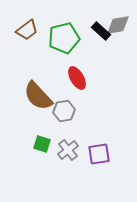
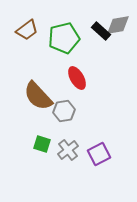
purple square: rotated 20 degrees counterclockwise
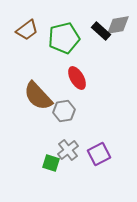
green square: moved 9 px right, 19 px down
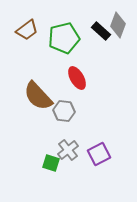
gray diamond: rotated 60 degrees counterclockwise
gray hexagon: rotated 15 degrees clockwise
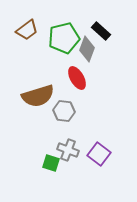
gray diamond: moved 31 px left, 24 px down
brown semicircle: rotated 64 degrees counterclockwise
gray cross: rotated 30 degrees counterclockwise
purple square: rotated 25 degrees counterclockwise
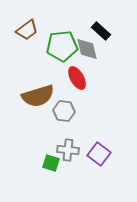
green pentagon: moved 2 px left, 8 px down; rotated 8 degrees clockwise
gray diamond: rotated 35 degrees counterclockwise
gray cross: rotated 15 degrees counterclockwise
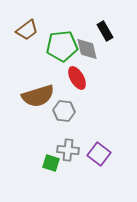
black rectangle: moved 4 px right; rotated 18 degrees clockwise
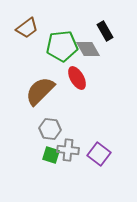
brown trapezoid: moved 2 px up
gray diamond: moved 1 px right; rotated 15 degrees counterclockwise
brown semicircle: moved 2 px right, 5 px up; rotated 152 degrees clockwise
gray hexagon: moved 14 px left, 18 px down
green square: moved 8 px up
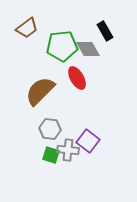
purple square: moved 11 px left, 13 px up
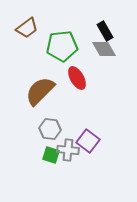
gray diamond: moved 16 px right
